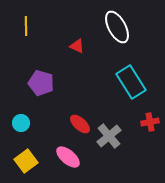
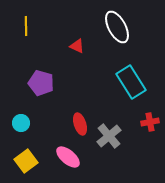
red ellipse: rotated 30 degrees clockwise
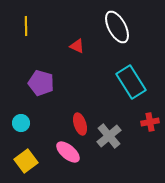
pink ellipse: moved 5 px up
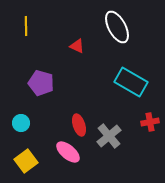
cyan rectangle: rotated 28 degrees counterclockwise
red ellipse: moved 1 px left, 1 px down
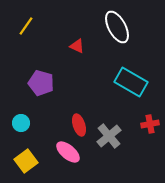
yellow line: rotated 36 degrees clockwise
red cross: moved 2 px down
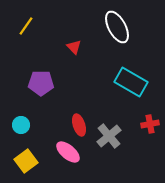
red triangle: moved 3 px left, 1 px down; rotated 21 degrees clockwise
purple pentagon: rotated 15 degrees counterclockwise
cyan circle: moved 2 px down
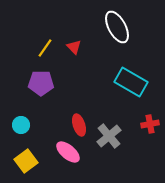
yellow line: moved 19 px right, 22 px down
